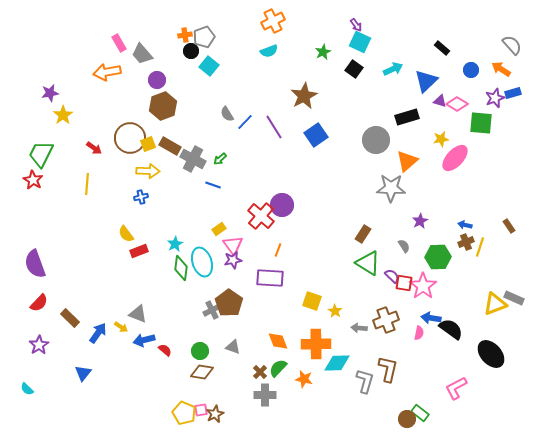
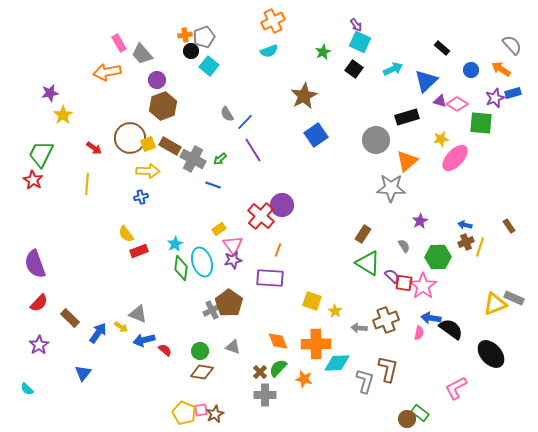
purple line at (274, 127): moved 21 px left, 23 px down
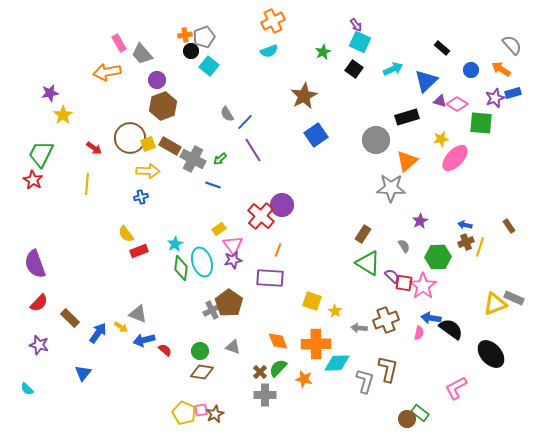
purple star at (39, 345): rotated 24 degrees counterclockwise
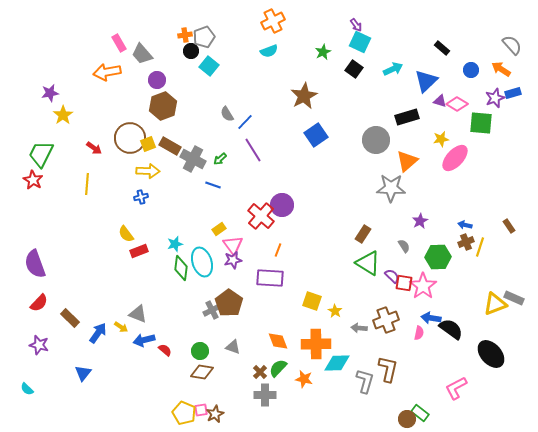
cyan star at (175, 244): rotated 14 degrees clockwise
